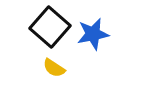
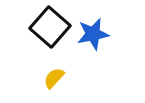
yellow semicircle: moved 10 px down; rotated 100 degrees clockwise
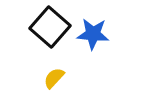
blue star: rotated 16 degrees clockwise
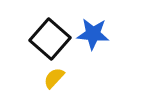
black square: moved 12 px down
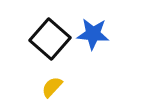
yellow semicircle: moved 2 px left, 9 px down
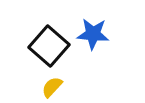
black square: moved 1 px left, 7 px down
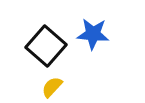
black square: moved 3 px left
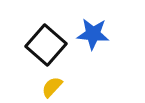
black square: moved 1 px up
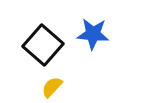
black square: moved 3 px left
